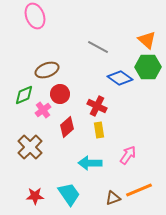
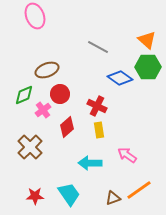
pink arrow: moved 1 px left; rotated 90 degrees counterclockwise
orange line: rotated 12 degrees counterclockwise
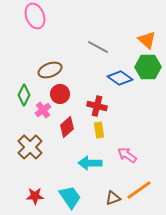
brown ellipse: moved 3 px right
green diamond: rotated 40 degrees counterclockwise
red cross: rotated 12 degrees counterclockwise
cyan trapezoid: moved 1 px right, 3 px down
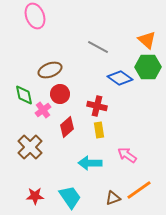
green diamond: rotated 40 degrees counterclockwise
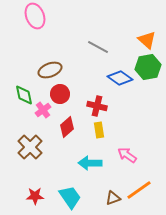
green hexagon: rotated 10 degrees counterclockwise
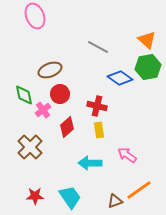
brown triangle: moved 2 px right, 3 px down
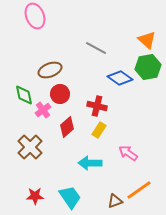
gray line: moved 2 px left, 1 px down
yellow rectangle: rotated 42 degrees clockwise
pink arrow: moved 1 px right, 2 px up
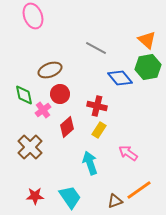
pink ellipse: moved 2 px left
blue diamond: rotated 15 degrees clockwise
cyan arrow: rotated 70 degrees clockwise
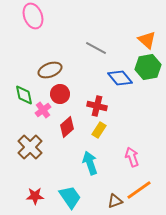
pink arrow: moved 4 px right, 4 px down; rotated 36 degrees clockwise
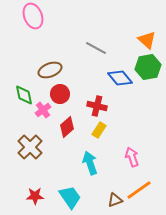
brown triangle: moved 1 px up
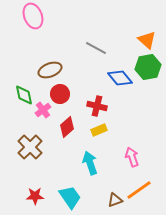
yellow rectangle: rotated 35 degrees clockwise
